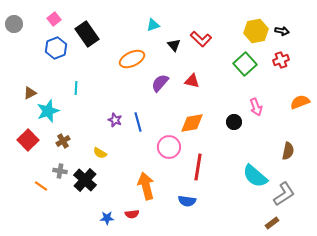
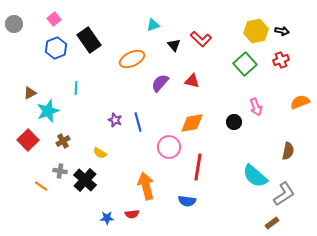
black rectangle: moved 2 px right, 6 px down
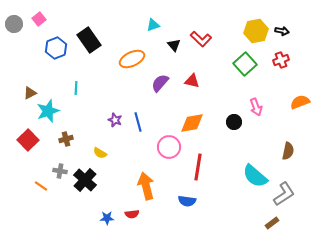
pink square: moved 15 px left
brown cross: moved 3 px right, 2 px up; rotated 16 degrees clockwise
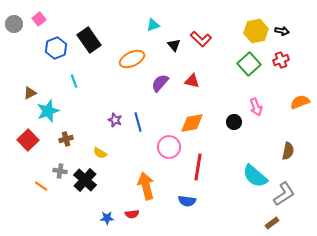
green square: moved 4 px right
cyan line: moved 2 px left, 7 px up; rotated 24 degrees counterclockwise
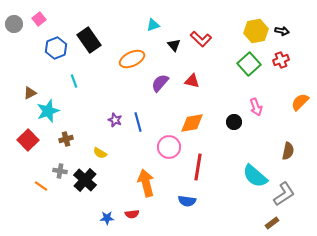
orange semicircle: rotated 24 degrees counterclockwise
orange arrow: moved 3 px up
